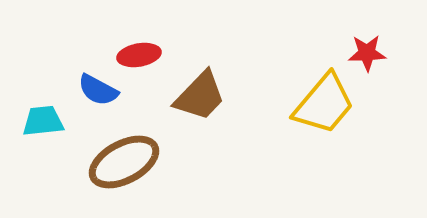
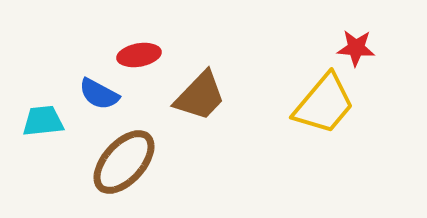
red star: moved 11 px left, 5 px up; rotated 6 degrees clockwise
blue semicircle: moved 1 px right, 4 px down
brown ellipse: rotated 20 degrees counterclockwise
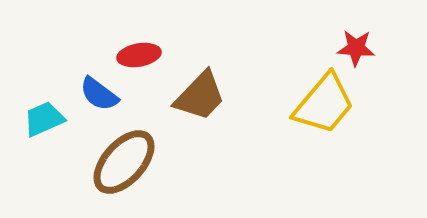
blue semicircle: rotated 9 degrees clockwise
cyan trapezoid: moved 1 px right, 2 px up; rotated 18 degrees counterclockwise
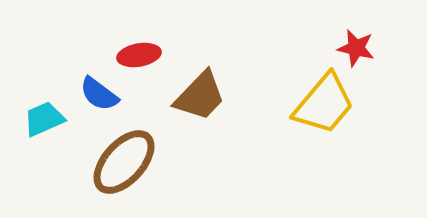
red star: rotated 9 degrees clockwise
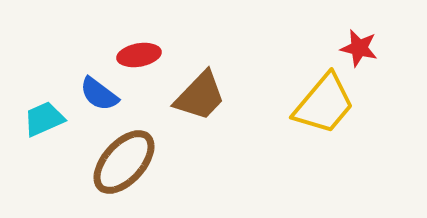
red star: moved 3 px right
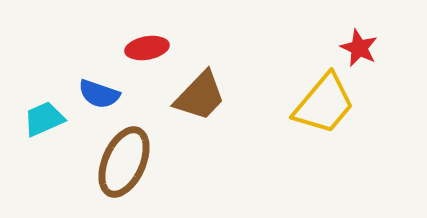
red star: rotated 12 degrees clockwise
red ellipse: moved 8 px right, 7 px up
blue semicircle: rotated 18 degrees counterclockwise
brown ellipse: rotated 18 degrees counterclockwise
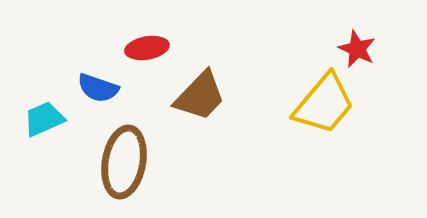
red star: moved 2 px left, 1 px down
blue semicircle: moved 1 px left, 6 px up
brown ellipse: rotated 14 degrees counterclockwise
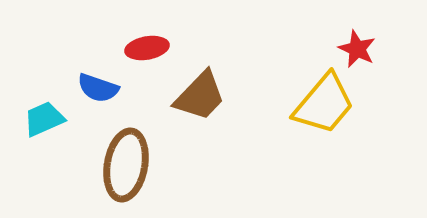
brown ellipse: moved 2 px right, 3 px down
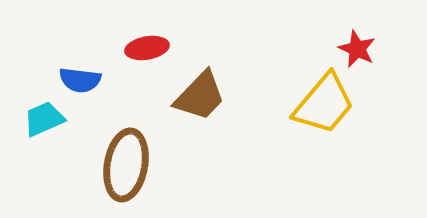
blue semicircle: moved 18 px left, 8 px up; rotated 12 degrees counterclockwise
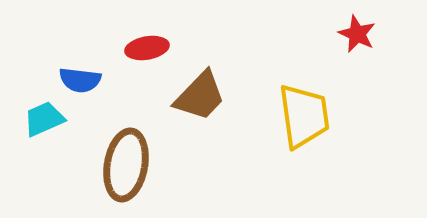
red star: moved 15 px up
yellow trapezoid: moved 20 px left, 12 px down; rotated 48 degrees counterclockwise
